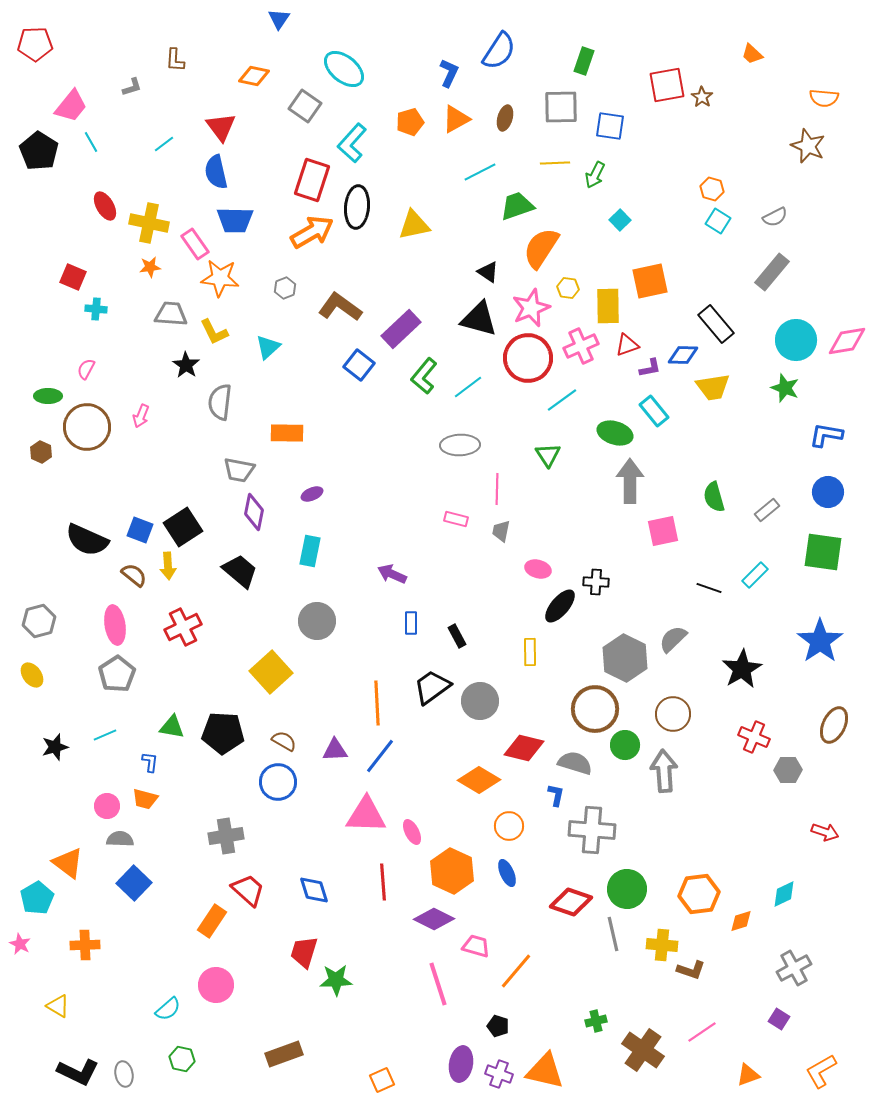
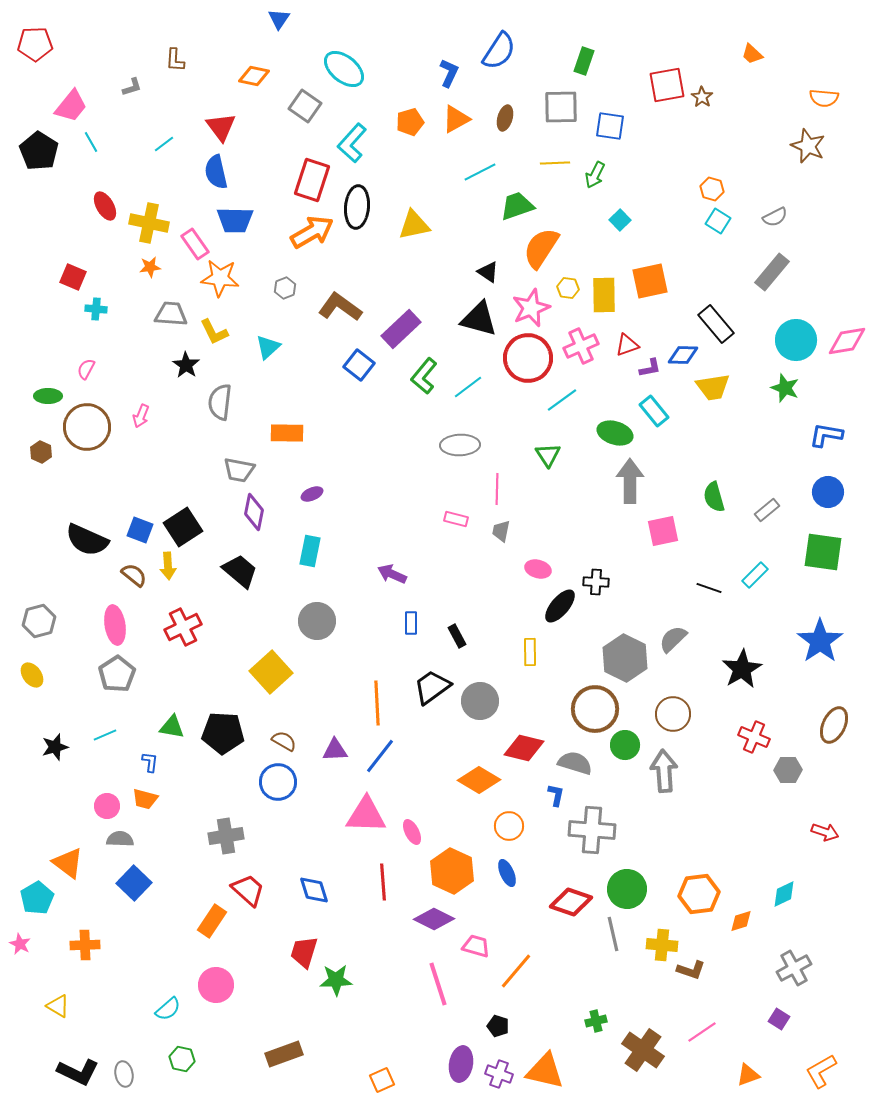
yellow rectangle at (608, 306): moved 4 px left, 11 px up
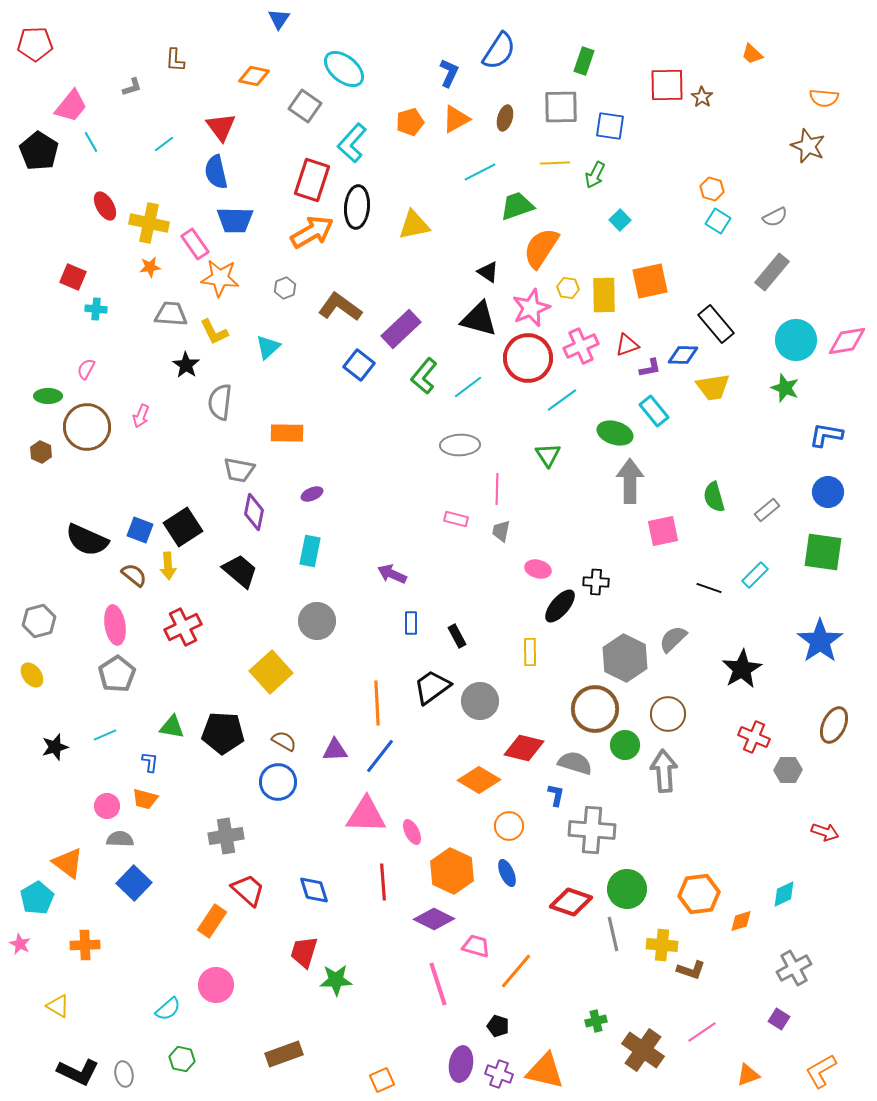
red square at (667, 85): rotated 9 degrees clockwise
brown circle at (673, 714): moved 5 px left
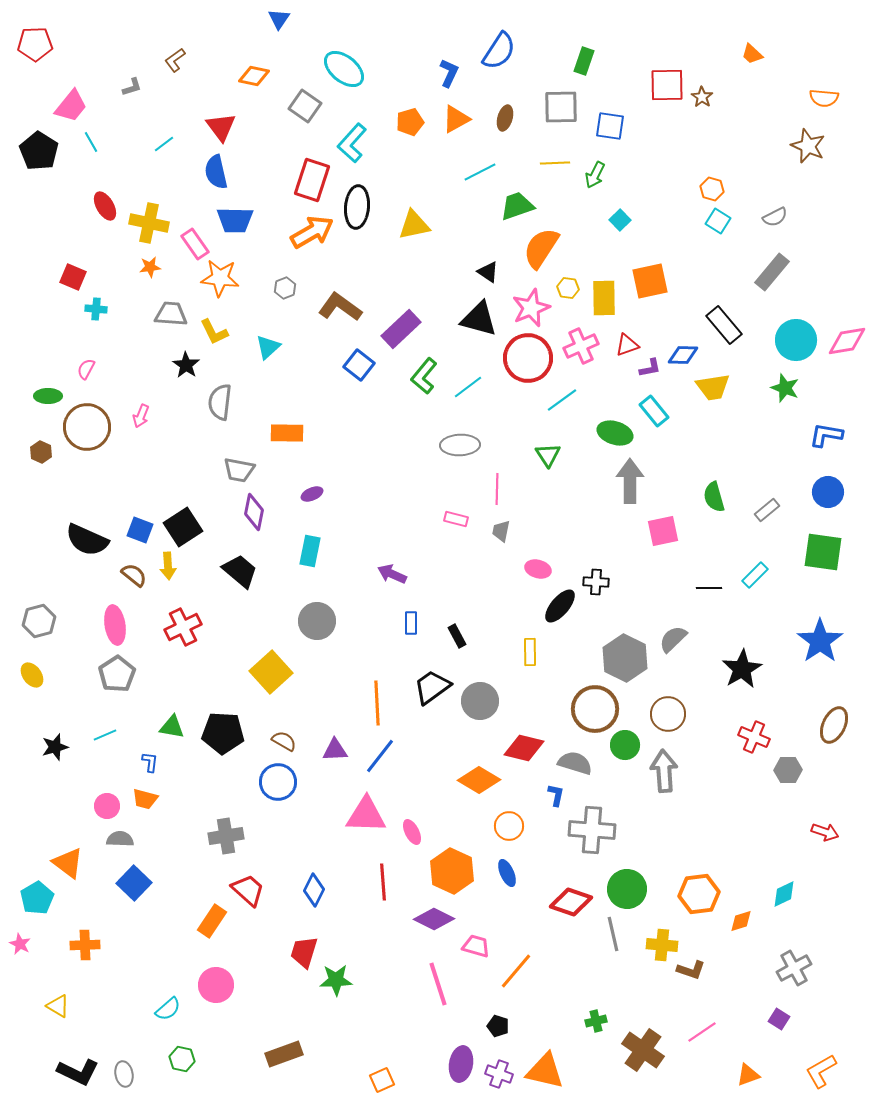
brown L-shape at (175, 60): rotated 50 degrees clockwise
yellow rectangle at (604, 295): moved 3 px down
black rectangle at (716, 324): moved 8 px right, 1 px down
black line at (709, 588): rotated 20 degrees counterclockwise
blue diamond at (314, 890): rotated 44 degrees clockwise
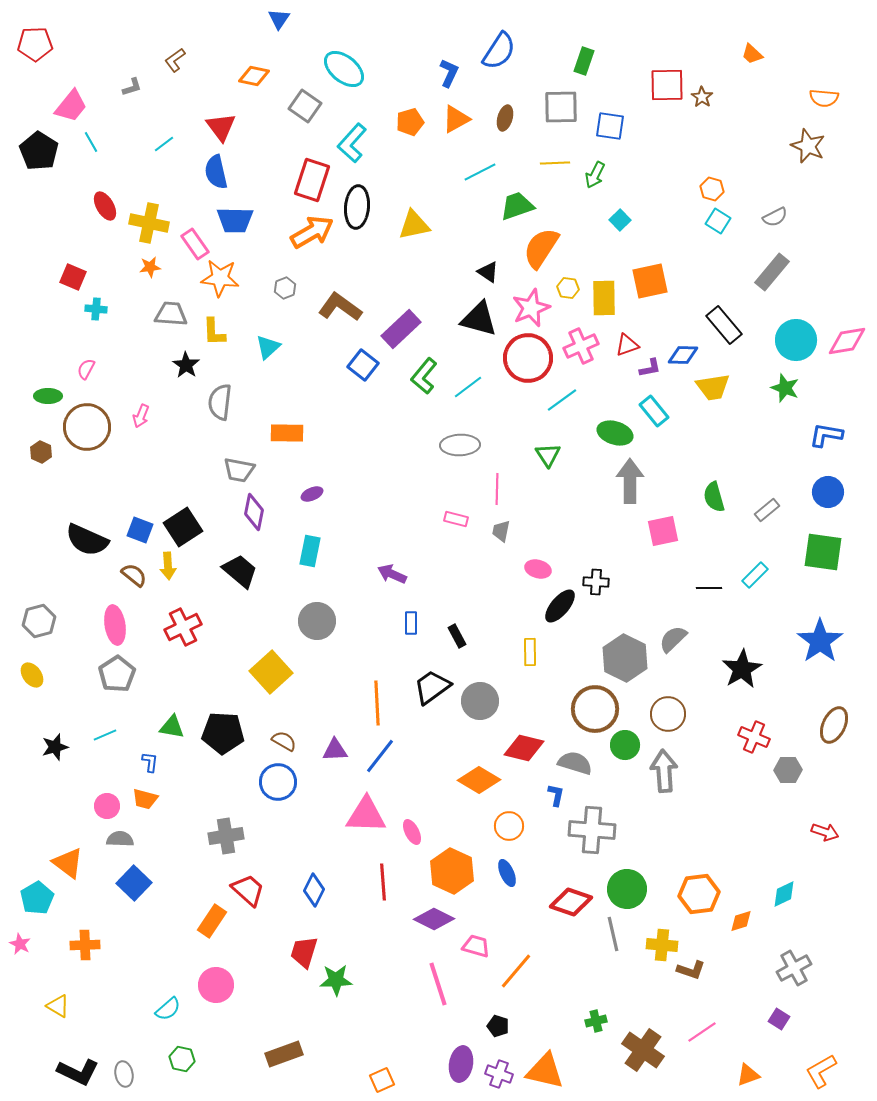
yellow L-shape at (214, 332): rotated 24 degrees clockwise
blue square at (359, 365): moved 4 px right
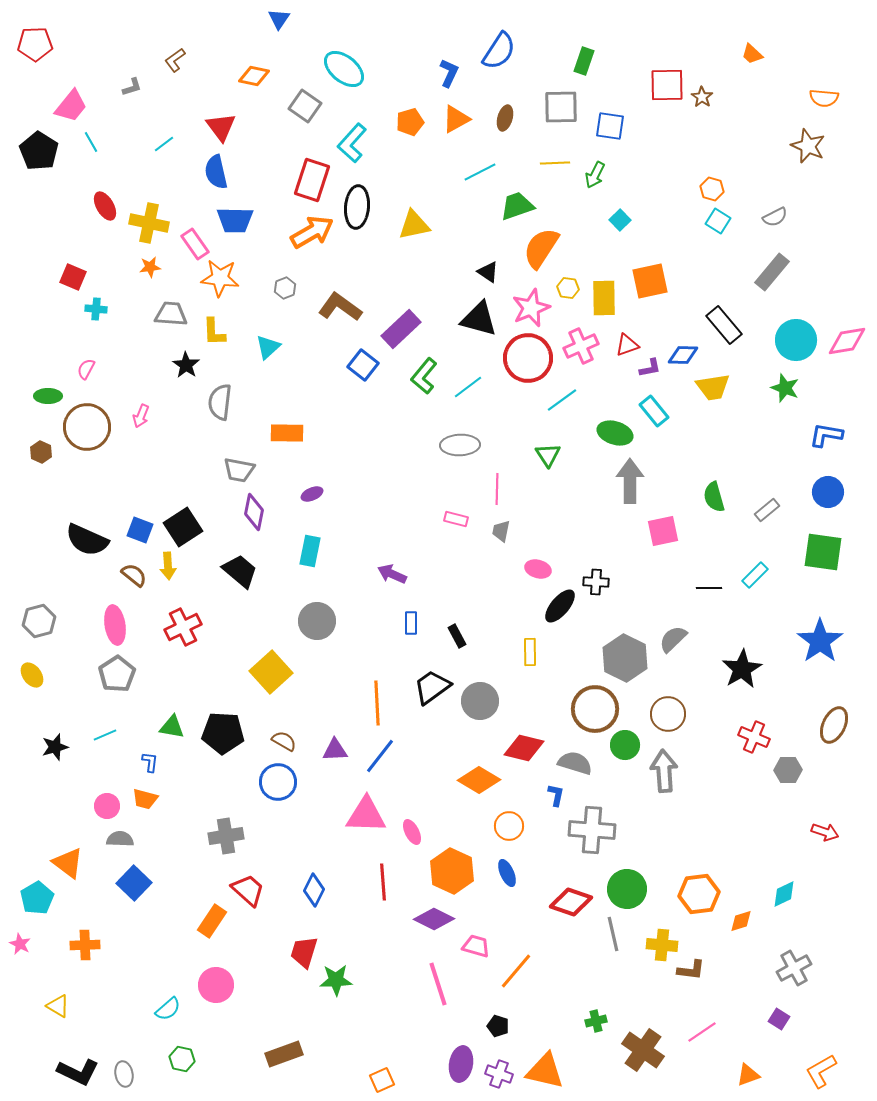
brown L-shape at (691, 970): rotated 12 degrees counterclockwise
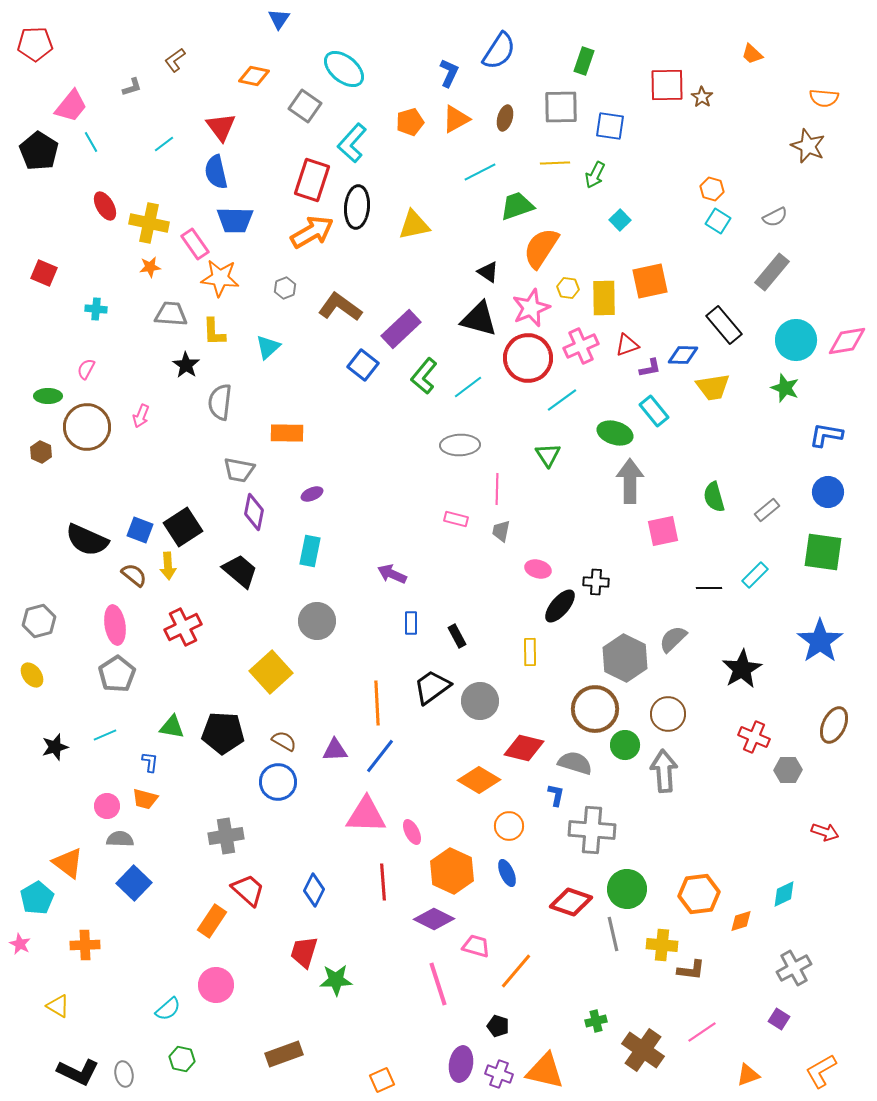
red square at (73, 277): moved 29 px left, 4 px up
